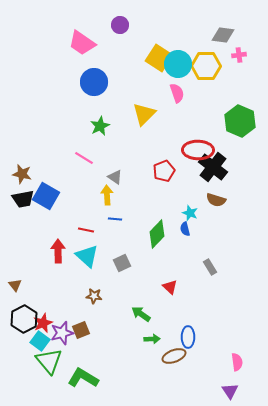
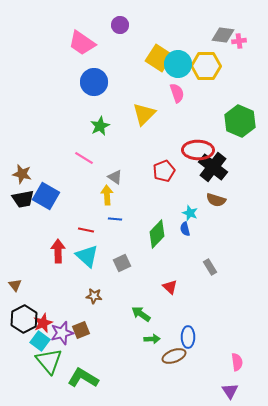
pink cross at (239, 55): moved 14 px up
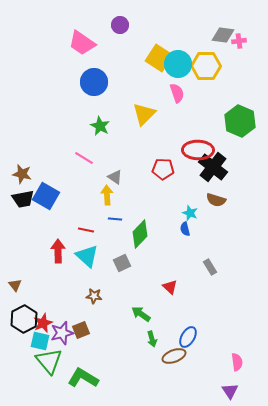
green star at (100, 126): rotated 18 degrees counterclockwise
red pentagon at (164, 171): moved 1 px left, 2 px up; rotated 25 degrees clockwise
green diamond at (157, 234): moved 17 px left
blue ellipse at (188, 337): rotated 30 degrees clockwise
green arrow at (152, 339): rotated 77 degrees clockwise
cyan square at (40, 341): rotated 24 degrees counterclockwise
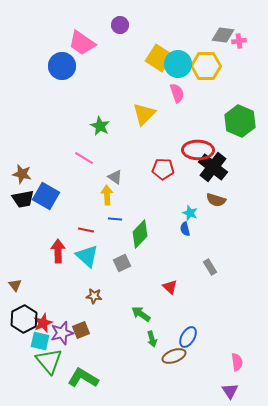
blue circle at (94, 82): moved 32 px left, 16 px up
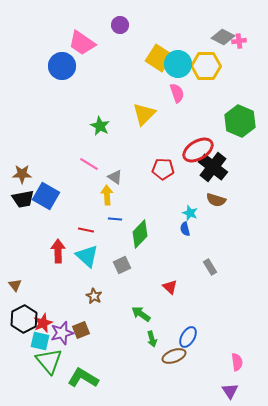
gray diamond at (223, 35): moved 2 px down; rotated 20 degrees clockwise
red ellipse at (198, 150): rotated 32 degrees counterclockwise
pink line at (84, 158): moved 5 px right, 6 px down
brown star at (22, 174): rotated 12 degrees counterclockwise
gray square at (122, 263): moved 2 px down
brown star at (94, 296): rotated 21 degrees clockwise
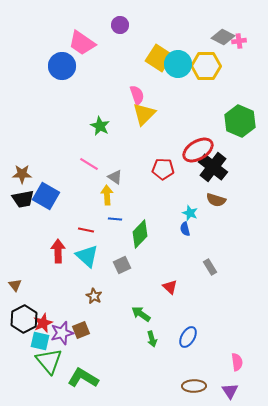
pink semicircle at (177, 93): moved 40 px left, 2 px down
brown ellipse at (174, 356): moved 20 px right, 30 px down; rotated 20 degrees clockwise
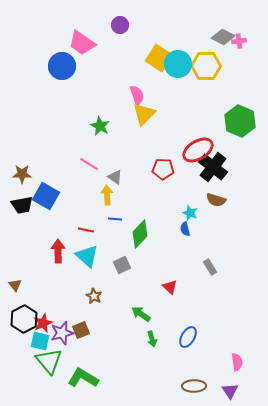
black trapezoid at (23, 199): moved 1 px left, 6 px down
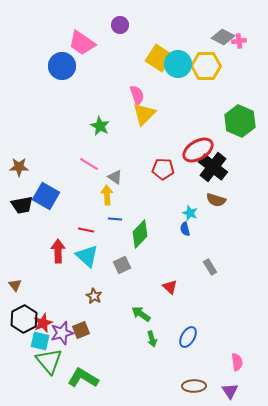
brown star at (22, 174): moved 3 px left, 7 px up
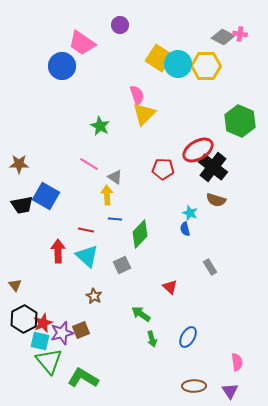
pink cross at (239, 41): moved 1 px right, 7 px up; rotated 16 degrees clockwise
brown star at (19, 167): moved 3 px up
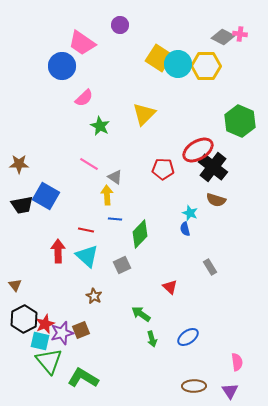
pink semicircle at (137, 95): moved 53 px left, 3 px down; rotated 66 degrees clockwise
red star at (43, 323): moved 2 px right, 1 px down
blue ellipse at (188, 337): rotated 25 degrees clockwise
